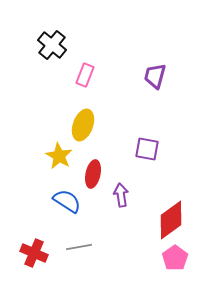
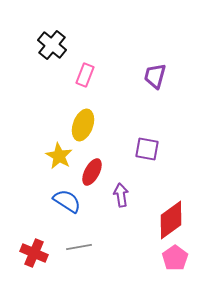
red ellipse: moved 1 px left, 2 px up; rotated 16 degrees clockwise
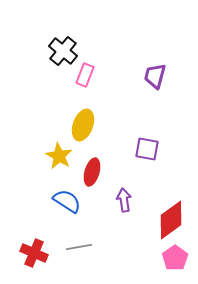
black cross: moved 11 px right, 6 px down
red ellipse: rotated 12 degrees counterclockwise
purple arrow: moved 3 px right, 5 px down
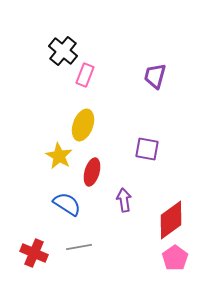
blue semicircle: moved 3 px down
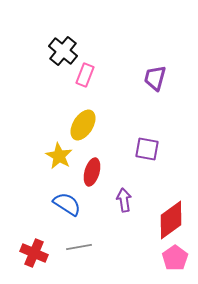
purple trapezoid: moved 2 px down
yellow ellipse: rotated 12 degrees clockwise
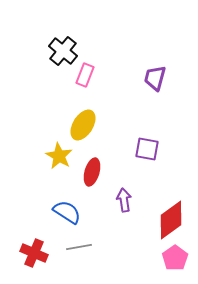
blue semicircle: moved 8 px down
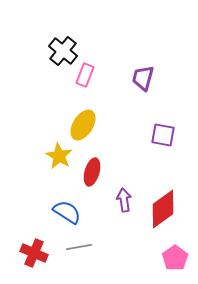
purple trapezoid: moved 12 px left
purple square: moved 16 px right, 14 px up
red diamond: moved 8 px left, 11 px up
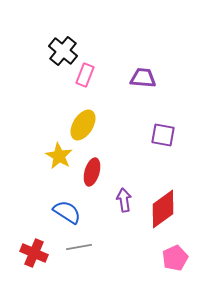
purple trapezoid: rotated 80 degrees clockwise
pink pentagon: rotated 10 degrees clockwise
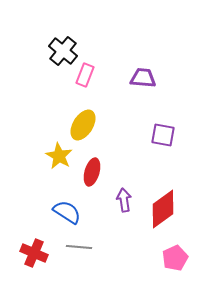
gray line: rotated 15 degrees clockwise
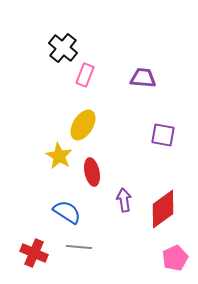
black cross: moved 3 px up
red ellipse: rotated 28 degrees counterclockwise
